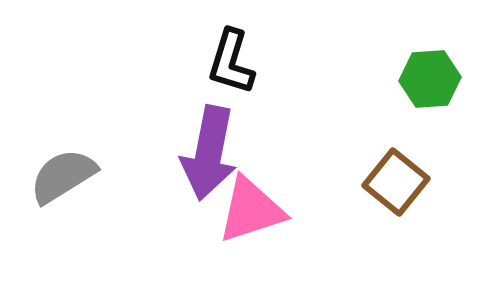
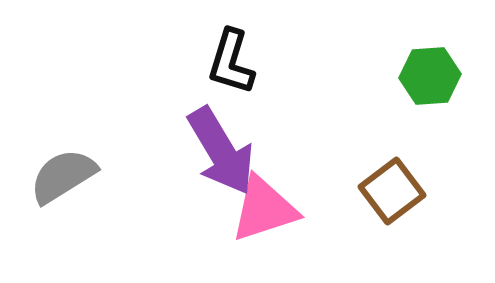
green hexagon: moved 3 px up
purple arrow: moved 12 px right, 2 px up; rotated 42 degrees counterclockwise
brown square: moved 4 px left, 9 px down; rotated 14 degrees clockwise
pink triangle: moved 13 px right, 1 px up
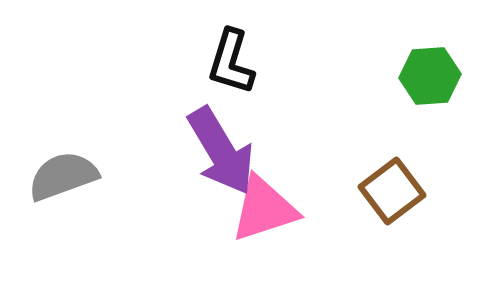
gray semicircle: rotated 12 degrees clockwise
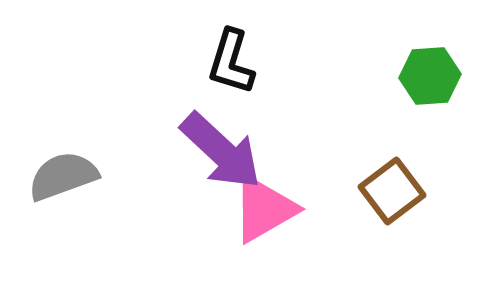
purple arrow: rotated 16 degrees counterclockwise
pink triangle: rotated 12 degrees counterclockwise
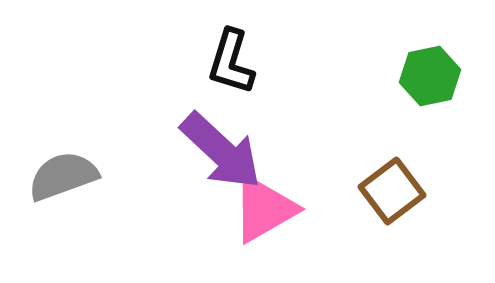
green hexagon: rotated 8 degrees counterclockwise
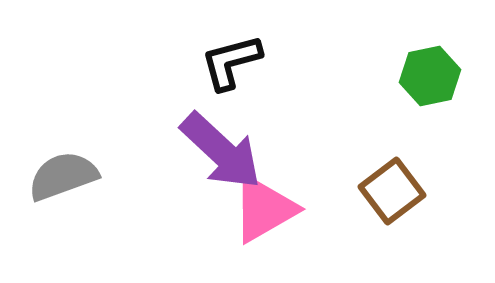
black L-shape: rotated 58 degrees clockwise
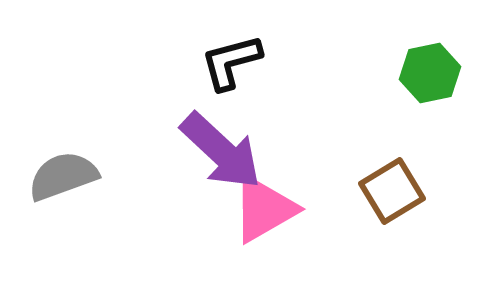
green hexagon: moved 3 px up
brown square: rotated 6 degrees clockwise
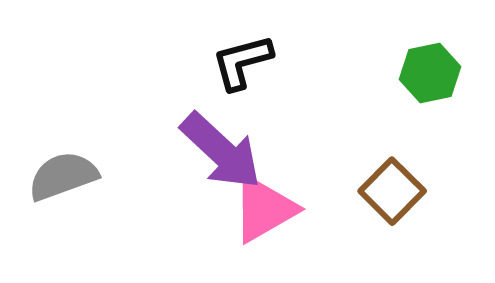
black L-shape: moved 11 px right
brown square: rotated 14 degrees counterclockwise
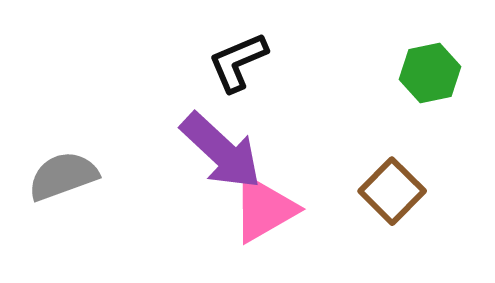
black L-shape: moved 4 px left; rotated 8 degrees counterclockwise
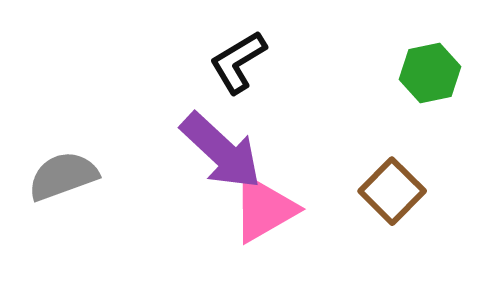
black L-shape: rotated 8 degrees counterclockwise
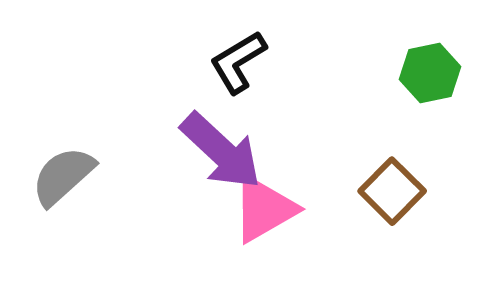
gray semicircle: rotated 22 degrees counterclockwise
